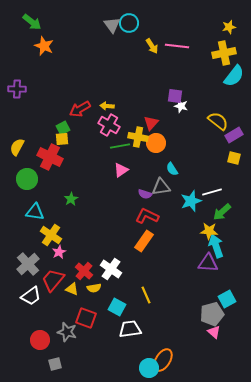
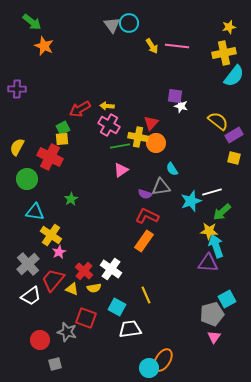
pink triangle at (214, 332): moved 5 px down; rotated 24 degrees clockwise
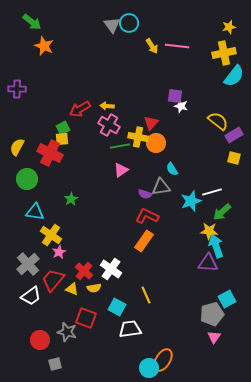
red cross at (50, 157): moved 4 px up
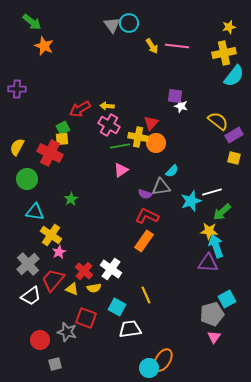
cyan semicircle at (172, 169): moved 2 px down; rotated 104 degrees counterclockwise
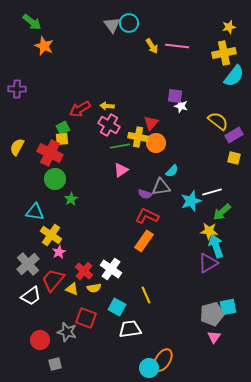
green circle at (27, 179): moved 28 px right
purple triangle at (208, 263): rotated 35 degrees counterclockwise
cyan square at (227, 299): moved 1 px right, 8 px down; rotated 18 degrees clockwise
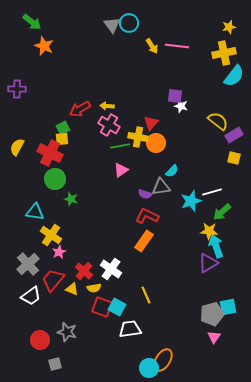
green star at (71, 199): rotated 24 degrees counterclockwise
red square at (86, 318): moved 16 px right, 11 px up
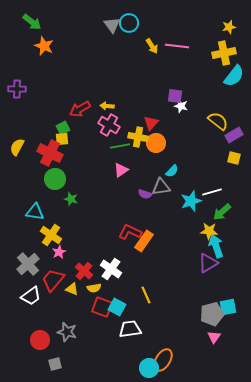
red L-shape at (147, 216): moved 17 px left, 16 px down
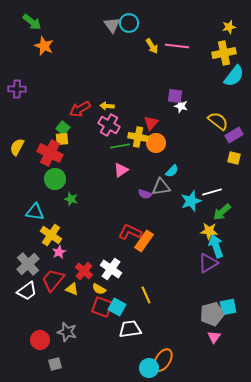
green square at (63, 128): rotated 24 degrees counterclockwise
yellow semicircle at (94, 288): moved 5 px right, 1 px down; rotated 40 degrees clockwise
white trapezoid at (31, 296): moved 4 px left, 5 px up
